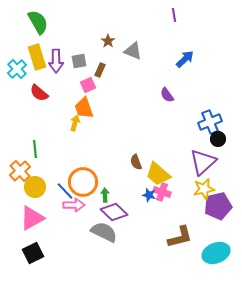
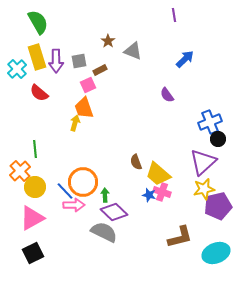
brown rectangle: rotated 40 degrees clockwise
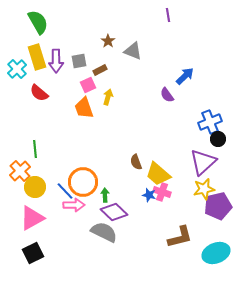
purple line: moved 6 px left
blue arrow: moved 17 px down
yellow arrow: moved 33 px right, 26 px up
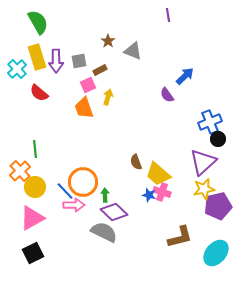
cyan ellipse: rotated 28 degrees counterclockwise
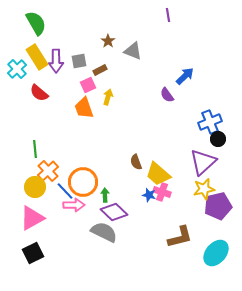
green semicircle: moved 2 px left, 1 px down
yellow rectangle: rotated 15 degrees counterclockwise
orange cross: moved 28 px right
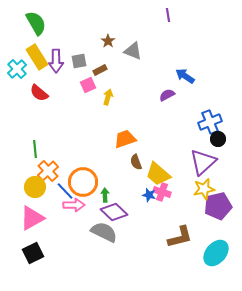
blue arrow: rotated 102 degrees counterclockwise
purple semicircle: rotated 98 degrees clockwise
orange trapezoid: moved 41 px right, 31 px down; rotated 90 degrees clockwise
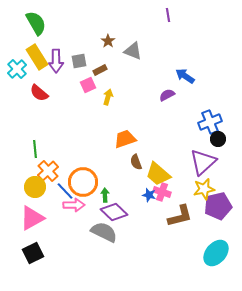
brown L-shape: moved 21 px up
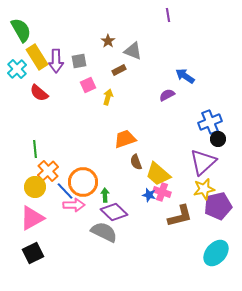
green semicircle: moved 15 px left, 7 px down
brown rectangle: moved 19 px right
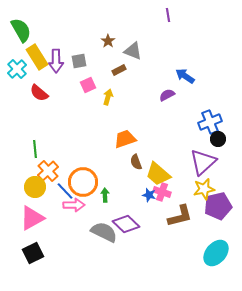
purple diamond: moved 12 px right, 12 px down
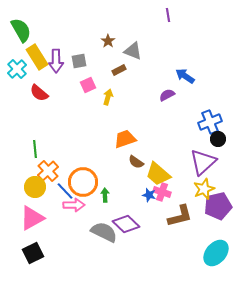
brown semicircle: rotated 35 degrees counterclockwise
yellow star: rotated 10 degrees counterclockwise
